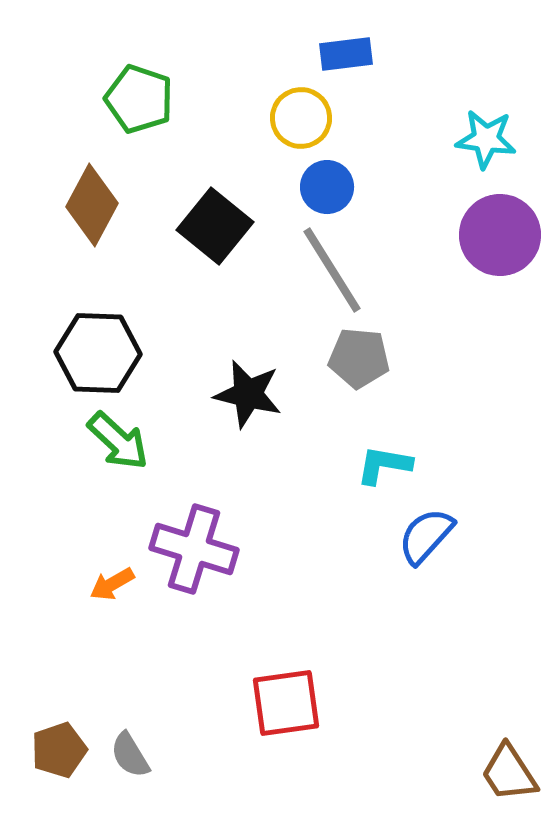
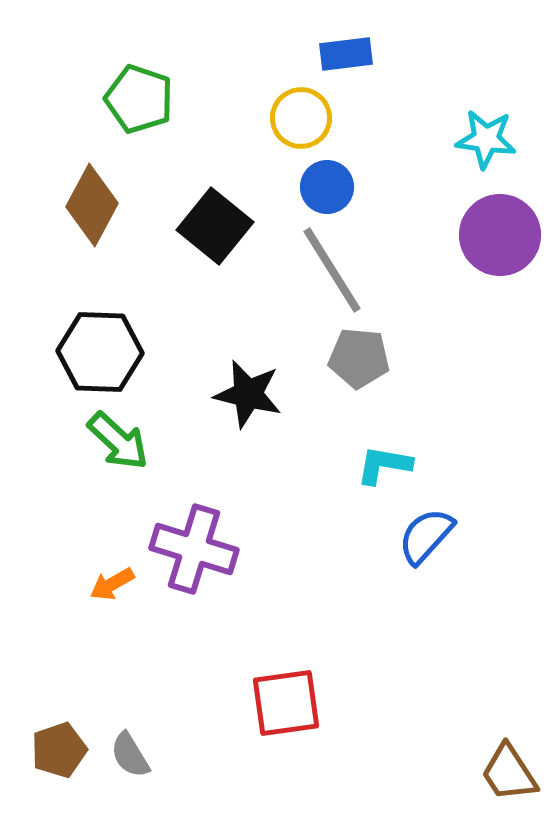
black hexagon: moved 2 px right, 1 px up
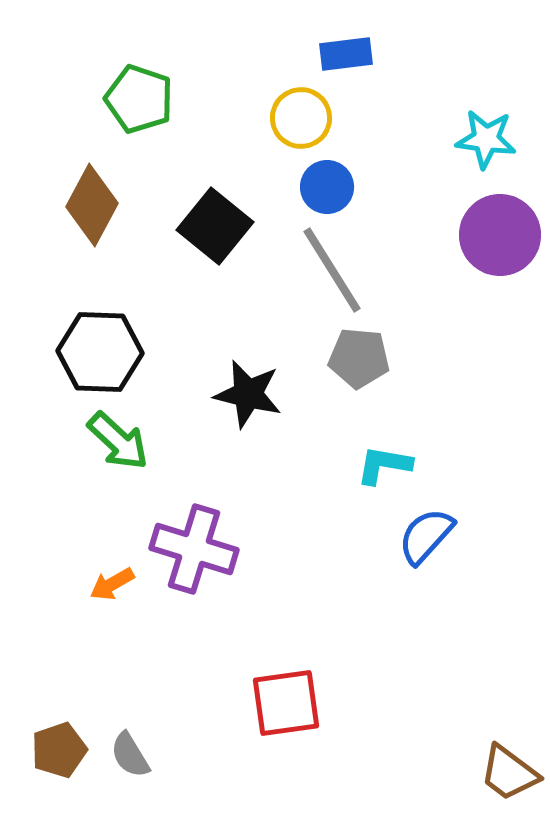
brown trapezoid: rotated 20 degrees counterclockwise
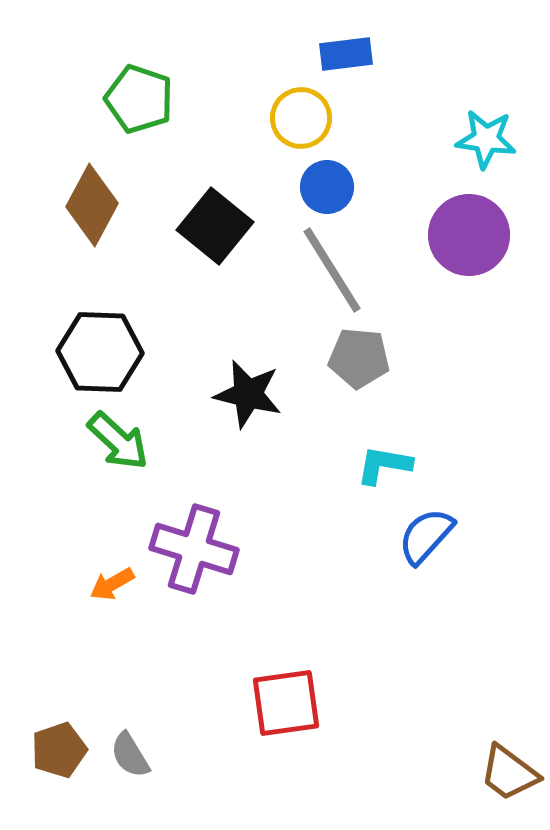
purple circle: moved 31 px left
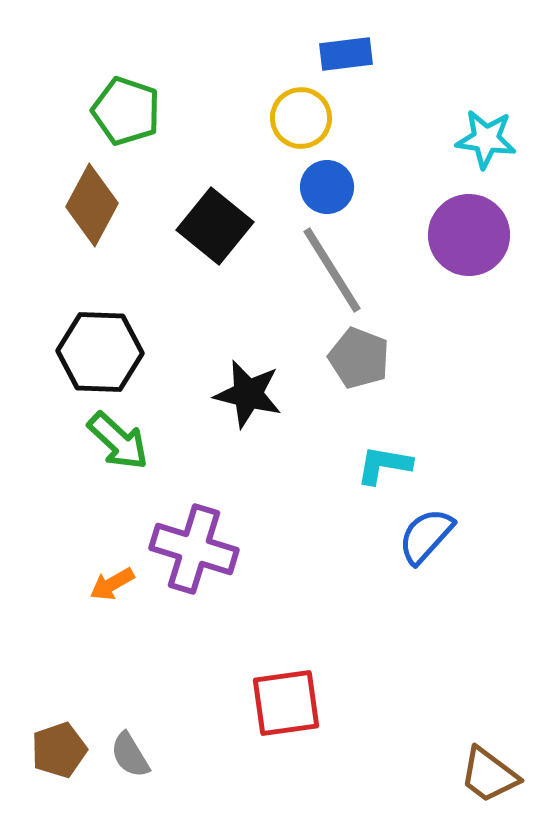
green pentagon: moved 13 px left, 12 px down
gray pentagon: rotated 16 degrees clockwise
brown trapezoid: moved 20 px left, 2 px down
